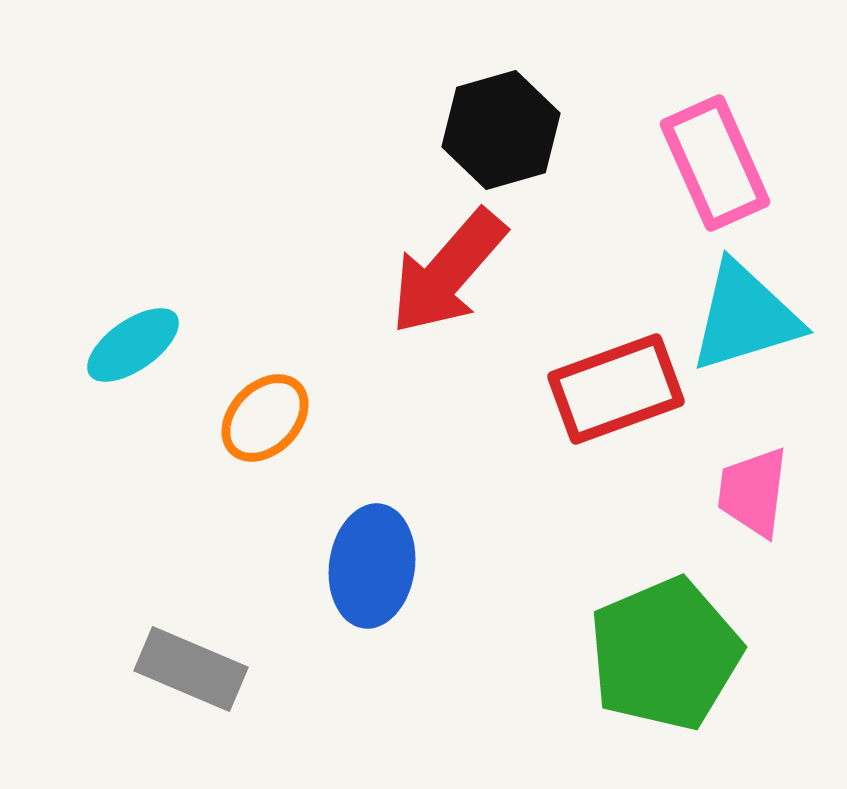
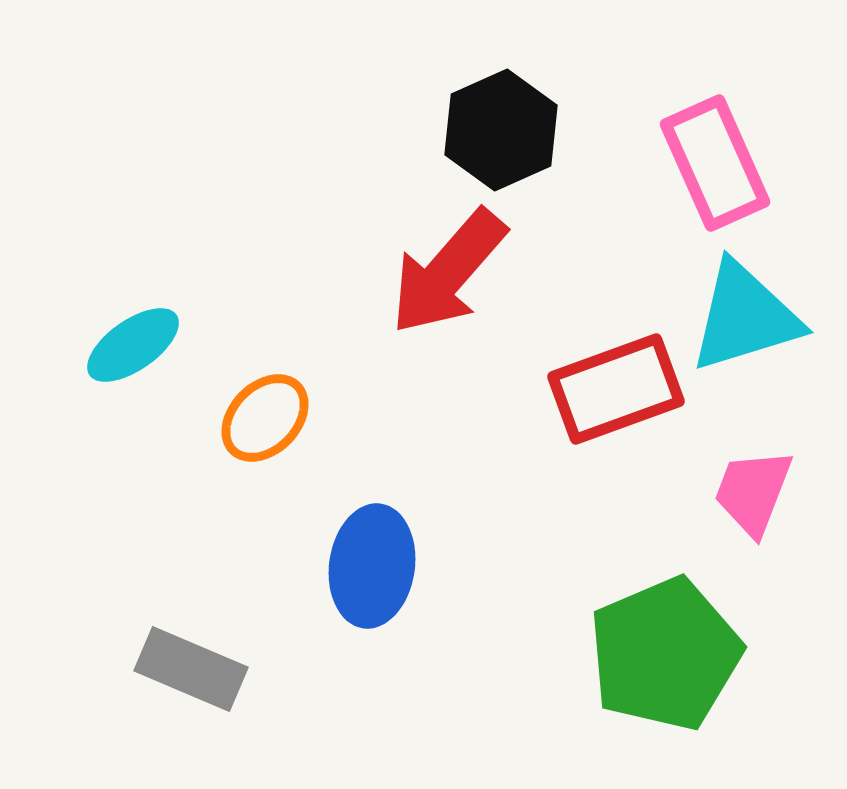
black hexagon: rotated 8 degrees counterclockwise
pink trapezoid: rotated 14 degrees clockwise
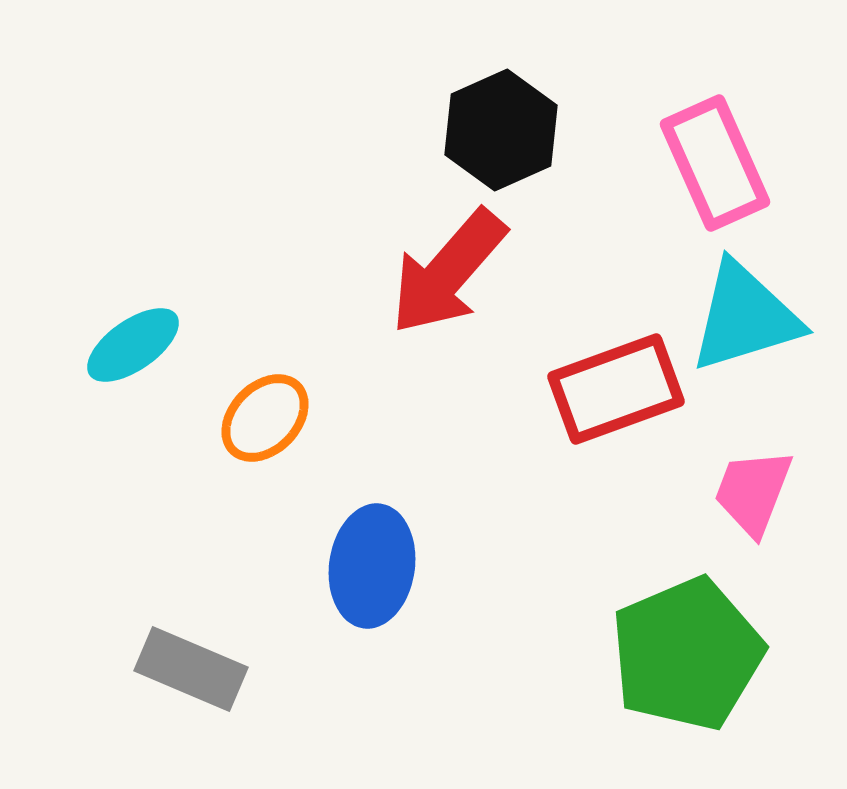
green pentagon: moved 22 px right
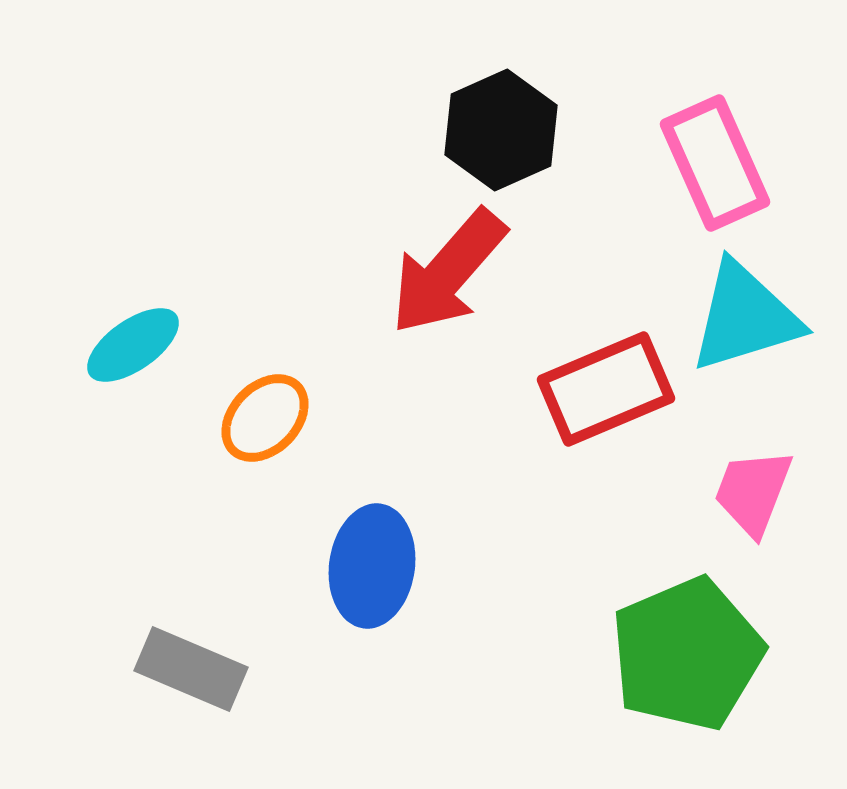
red rectangle: moved 10 px left; rotated 3 degrees counterclockwise
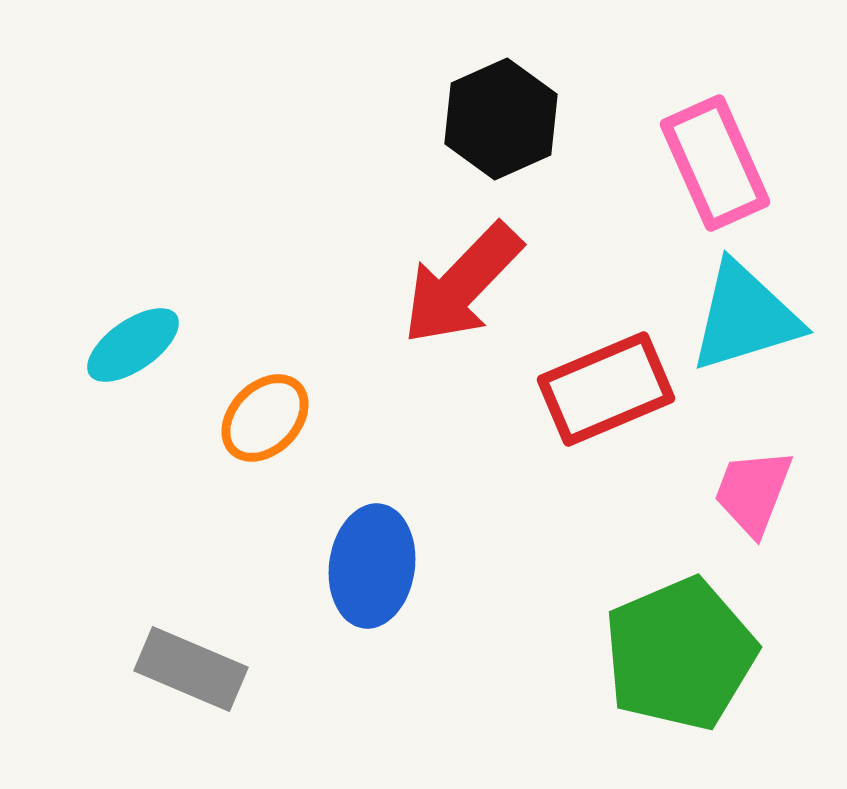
black hexagon: moved 11 px up
red arrow: moved 14 px right, 12 px down; rotated 3 degrees clockwise
green pentagon: moved 7 px left
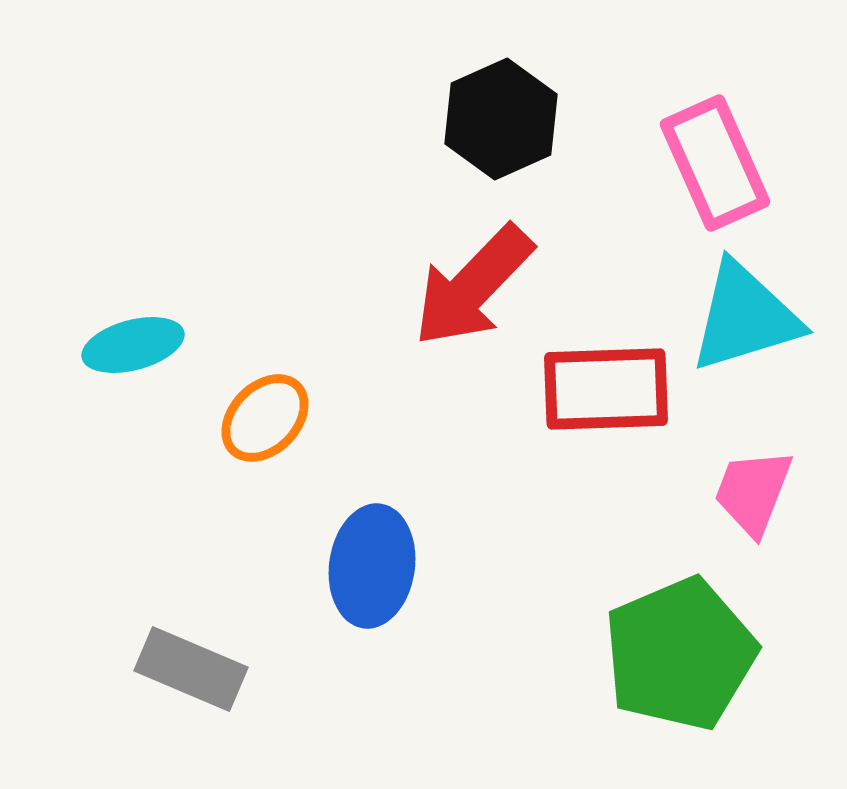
red arrow: moved 11 px right, 2 px down
cyan ellipse: rotated 20 degrees clockwise
red rectangle: rotated 21 degrees clockwise
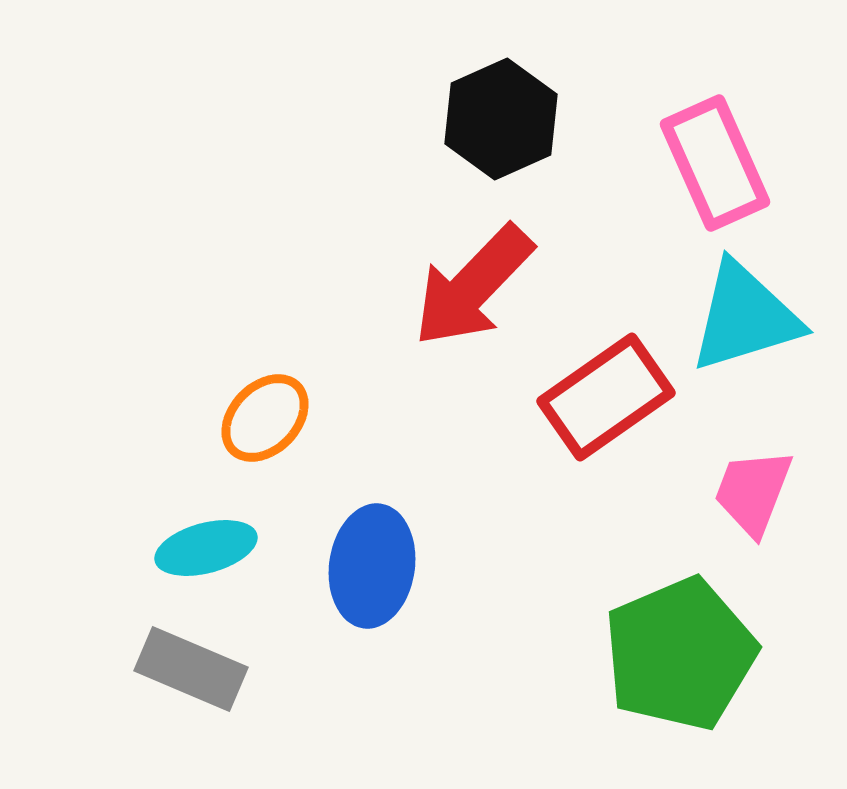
cyan ellipse: moved 73 px right, 203 px down
red rectangle: moved 8 px down; rotated 33 degrees counterclockwise
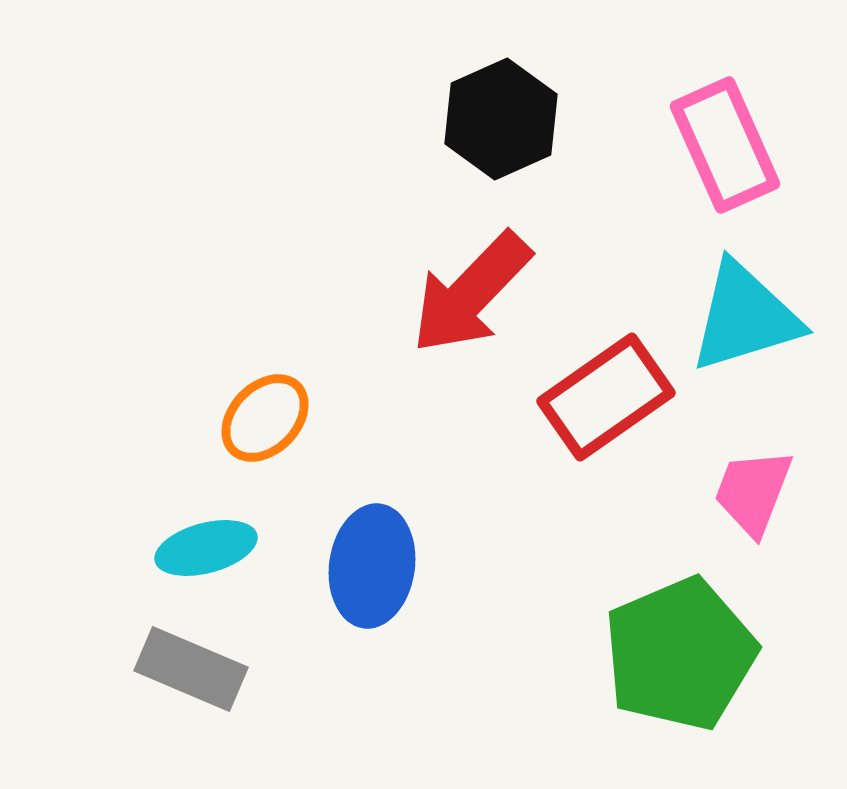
pink rectangle: moved 10 px right, 18 px up
red arrow: moved 2 px left, 7 px down
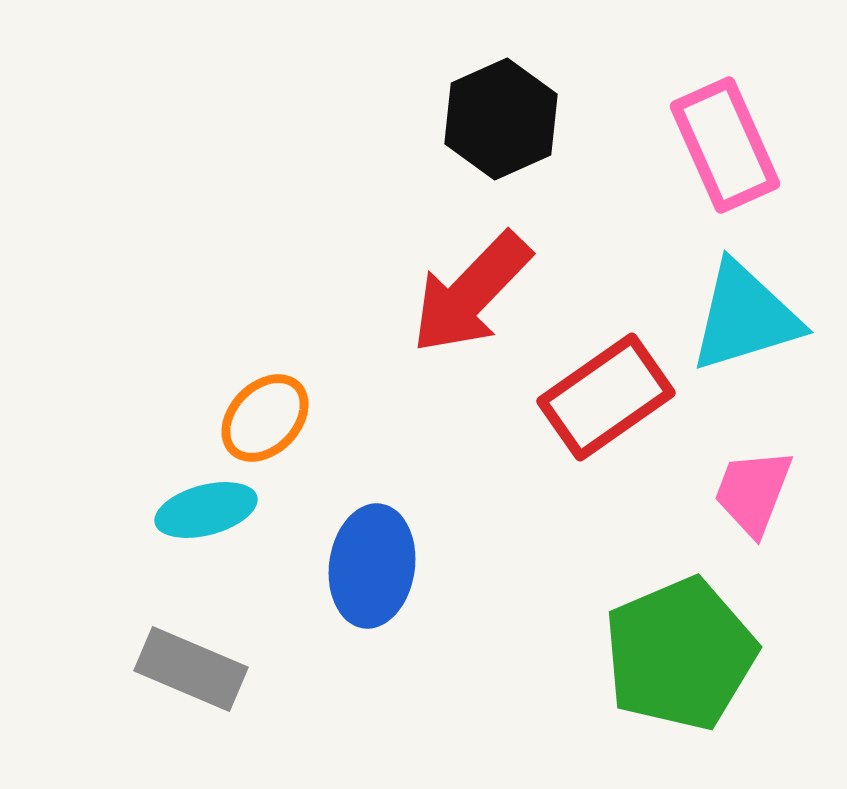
cyan ellipse: moved 38 px up
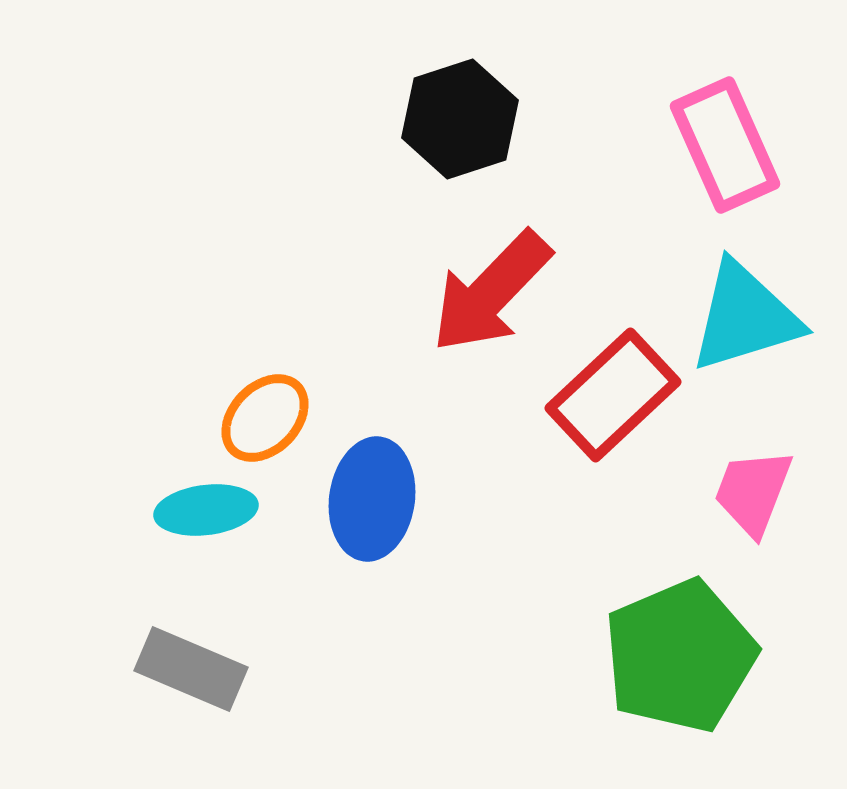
black hexagon: moved 41 px left; rotated 6 degrees clockwise
red arrow: moved 20 px right, 1 px up
red rectangle: moved 7 px right, 2 px up; rotated 8 degrees counterclockwise
cyan ellipse: rotated 8 degrees clockwise
blue ellipse: moved 67 px up
green pentagon: moved 2 px down
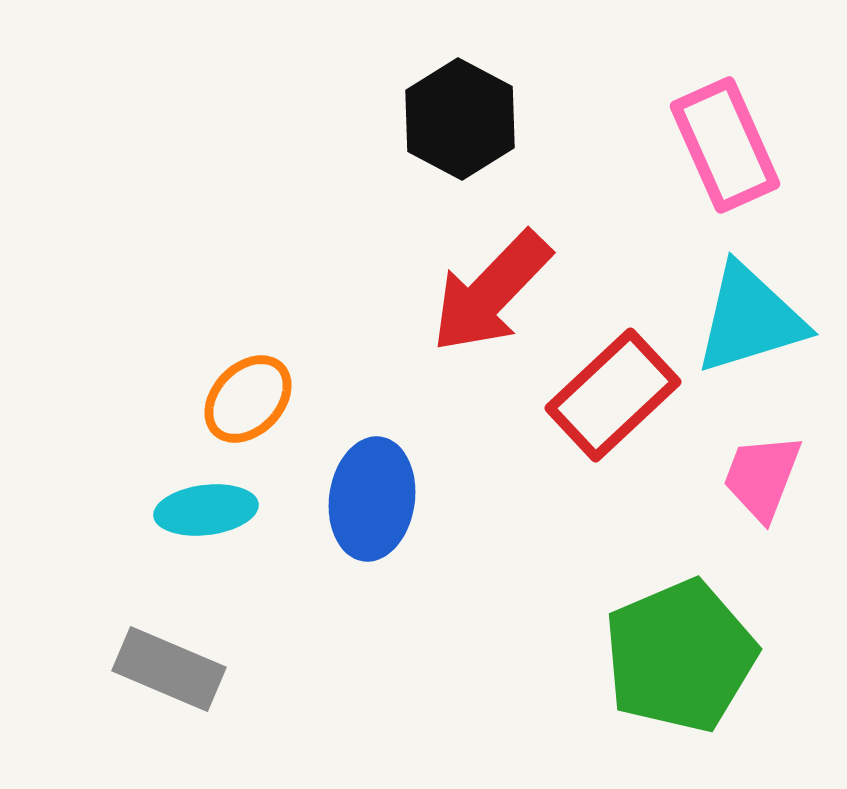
black hexagon: rotated 14 degrees counterclockwise
cyan triangle: moved 5 px right, 2 px down
orange ellipse: moved 17 px left, 19 px up
pink trapezoid: moved 9 px right, 15 px up
gray rectangle: moved 22 px left
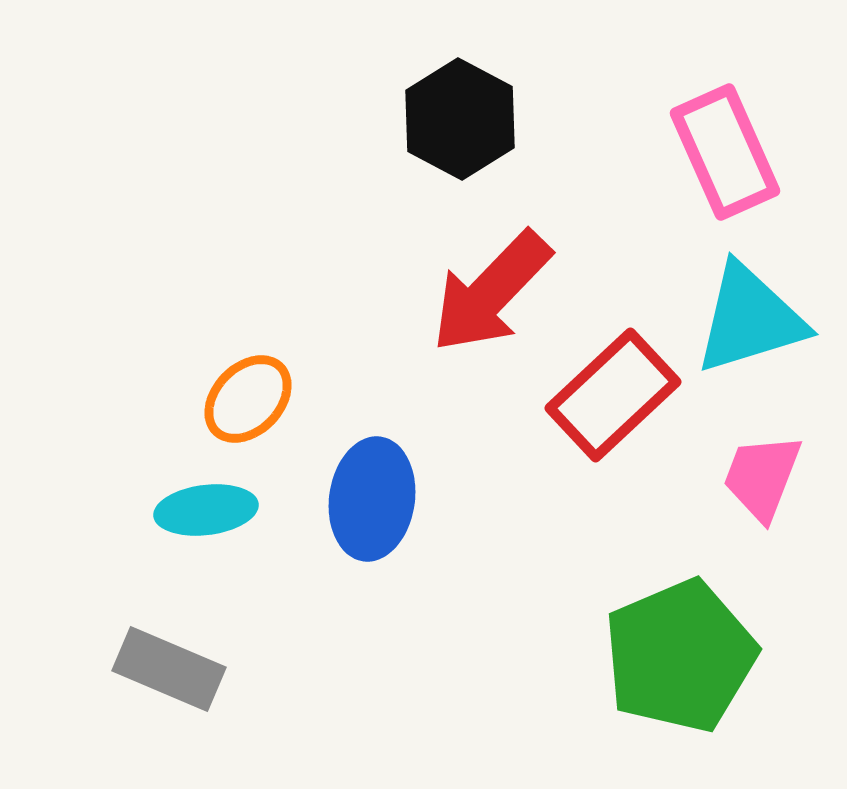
pink rectangle: moved 7 px down
